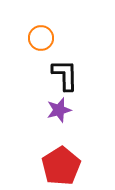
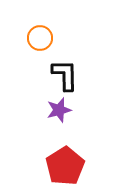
orange circle: moved 1 px left
red pentagon: moved 4 px right
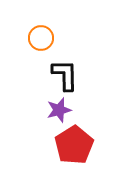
orange circle: moved 1 px right
red pentagon: moved 9 px right, 21 px up
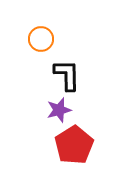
orange circle: moved 1 px down
black L-shape: moved 2 px right
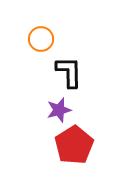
black L-shape: moved 2 px right, 3 px up
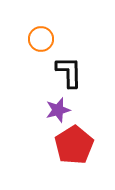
purple star: moved 1 px left
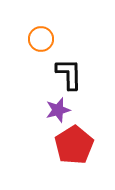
black L-shape: moved 2 px down
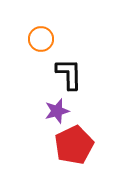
purple star: moved 1 px left, 1 px down
red pentagon: rotated 6 degrees clockwise
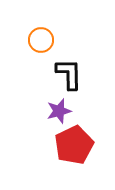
orange circle: moved 1 px down
purple star: moved 2 px right
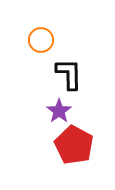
purple star: rotated 20 degrees counterclockwise
red pentagon: rotated 18 degrees counterclockwise
